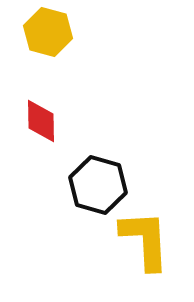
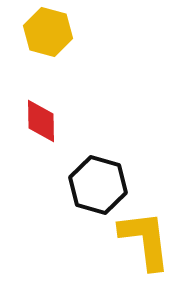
yellow L-shape: rotated 4 degrees counterclockwise
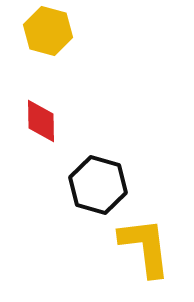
yellow hexagon: moved 1 px up
yellow L-shape: moved 7 px down
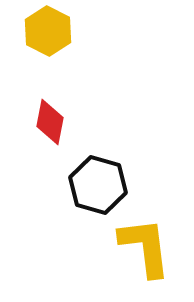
yellow hexagon: rotated 12 degrees clockwise
red diamond: moved 9 px right, 1 px down; rotated 12 degrees clockwise
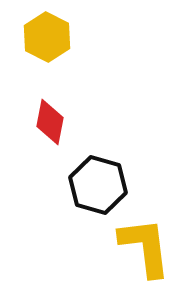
yellow hexagon: moved 1 px left, 6 px down
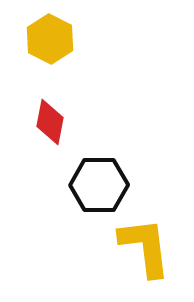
yellow hexagon: moved 3 px right, 2 px down
black hexagon: moved 1 px right; rotated 16 degrees counterclockwise
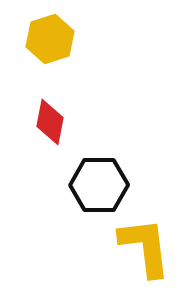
yellow hexagon: rotated 15 degrees clockwise
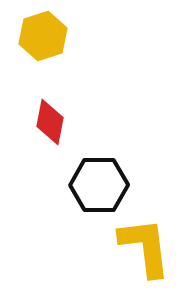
yellow hexagon: moved 7 px left, 3 px up
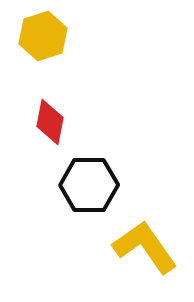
black hexagon: moved 10 px left
yellow L-shape: rotated 28 degrees counterclockwise
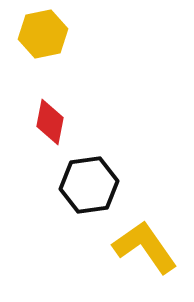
yellow hexagon: moved 2 px up; rotated 6 degrees clockwise
black hexagon: rotated 8 degrees counterclockwise
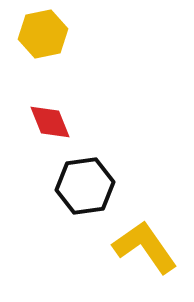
red diamond: rotated 33 degrees counterclockwise
black hexagon: moved 4 px left, 1 px down
